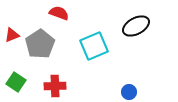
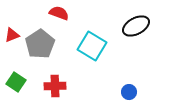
cyan square: moved 2 px left; rotated 36 degrees counterclockwise
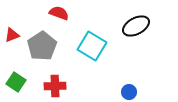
gray pentagon: moved 2 px right, 2 px down
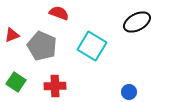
black ellipse: moved 1 px right, 4 px up
gray pentagon: rotated 16 degrees counterclockwise
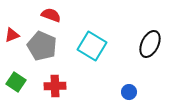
red semicircle: moved 8 px left, 2 px down
black ellipse: moved 13 px right, 22 px down; rotated 36 degrees counterclockwise
